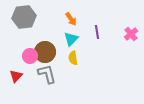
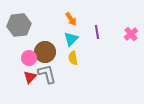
gray hexagon: moved 5 px left, 8 px down
pink circle: moved 1 px left, 2 px down
red triangle: moved 14 px right, 1 px down
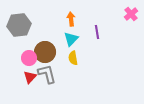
orange arrow: rotated 152 degrees counterclockwise
pink cross: moved 20 px up
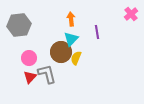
brown circle: moved 16 px right
yellow semicircle: moved 3 px right; rotated 32 degrees clockwise
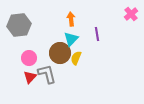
purple line: moved 2 px down
brown circle: moved 1 px left, 1 px down
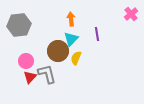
brown circle: moved 2 px left, 2 px up
pink circle: moved 3 px left, 3 px down
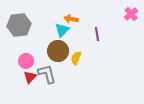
orange arrow: rotated 72 degrees counterclockwise
cyan triangle: moved 9 px left, 9 px up
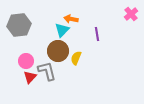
gray L-shape: moved 3 px up
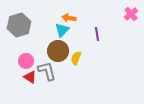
orange arrow: moved 2 px left, 1 px up
gray hexagon: rotated 10 degrees counterclockwise
red triangle: rotated 40 degrees counterclockwise
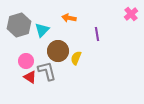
cyan triangle: moved 20 px left
